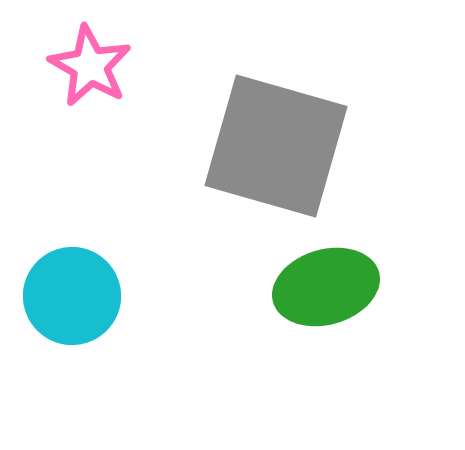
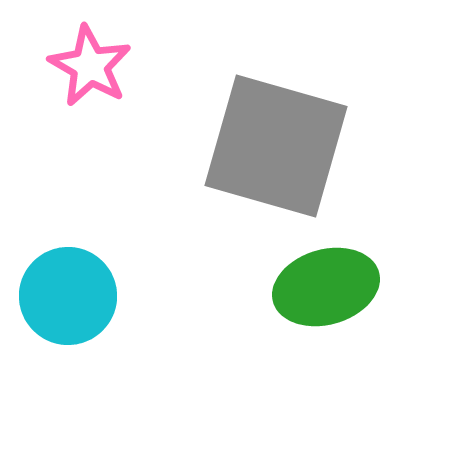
cyan circle: moved 4 px left
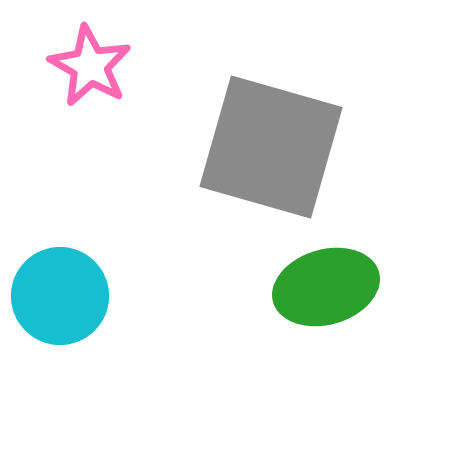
gray square: moved 5 px left, 1 px down
cyan circle: moved 8 px left
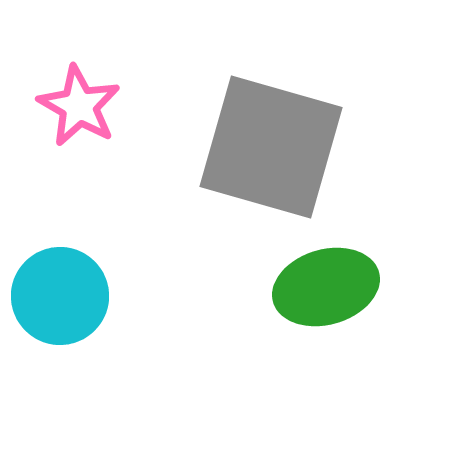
pink star: moved 11 px left, 40 px down
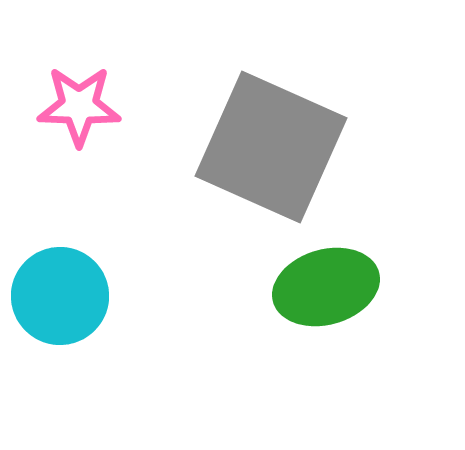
pink star: rotated 28 degrees counterclockwise
gray square: rotated 8 degrees clockwise
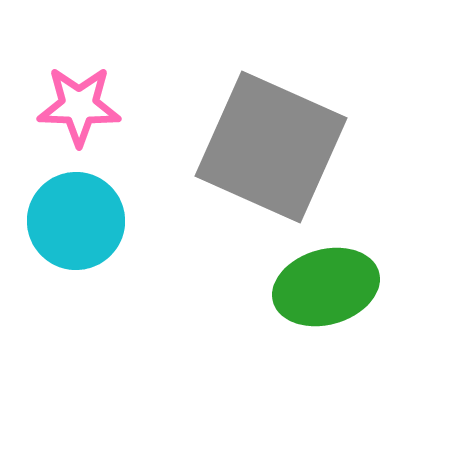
cyan circle: moved 16 px right, 75 px up
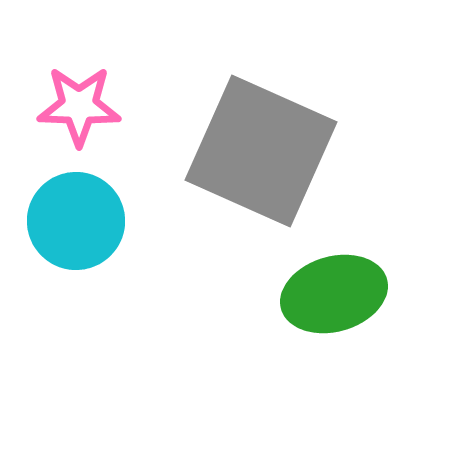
gray square: moved 10 px left, 4 px down
green ellipse: moved 8 px right, 7 px down
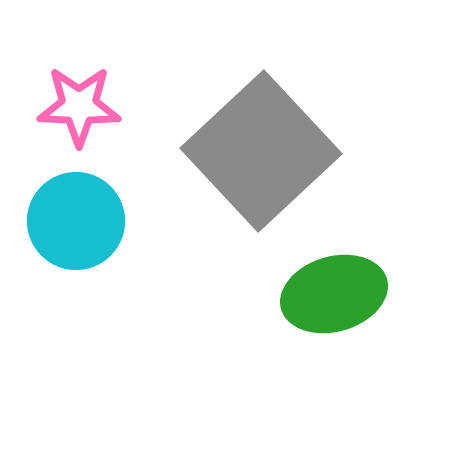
gray square: rotated 23 degrees clockwise
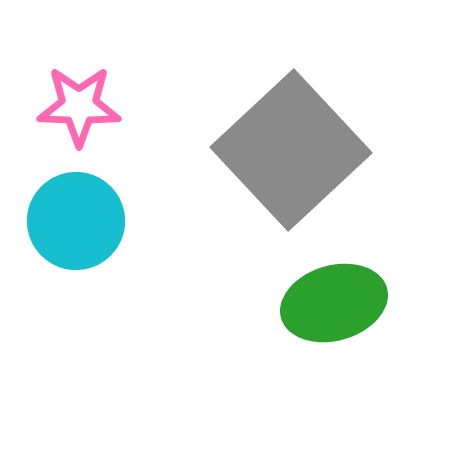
gray square: moved 30 px right, 1 px up
green ellipse: moved 9 px down
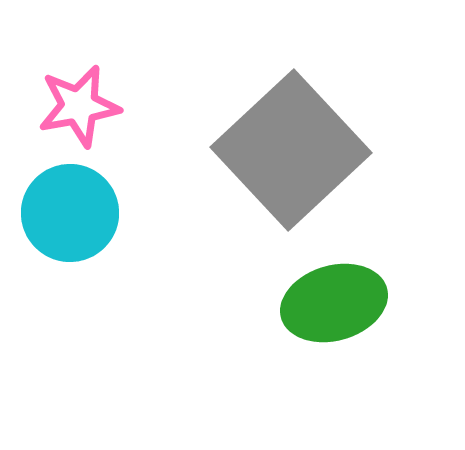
pink star: rotated 12 degrees counterclockwise
cyan circle: moved 6 px left, 8 px up
